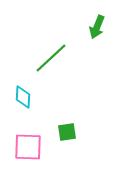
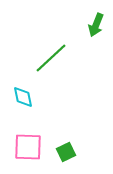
green arrow: moved 1 px left, 2 px up
cyan diamond: rotated 15 degrees counterclockwise
green square: moved 1 px left, 20 px down; rotated 18 degrees counterclockwise
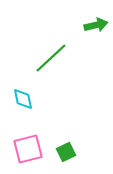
green arrow: rotated 125 degrees counterclockwise
cyan diamond: moved 2 px down
pink square: moved 2 px down; rotated 16 degrees counterclockwise
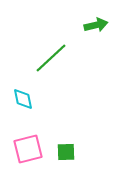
green square: rotated 24 degrees clockwise
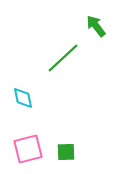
green arrow: moved 1 px down; rotated 115 degrees counterclockwise
green line: moved 12 px right
cyan diamond: moved 1 px up
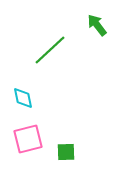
green arrow: moved 1 px right, 1 px up
green line: moved 13 px left, 8 px up
pink square: moved 10 px up
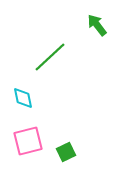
green line: moved 7 px down
pink square: moved 2 px down
green square: rotated 24 degrees counterclockwise
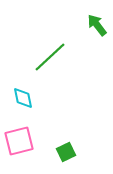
pink square: moved 9 px left
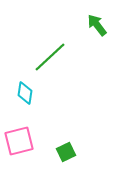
cyan diamond: moved 2 px right, 5 px up; rotated 20 degrees clockwise
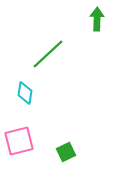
green arrow: moved 6 px up; rotated 40 degrees clockwise
green line: moved 2 px left, 3 px up
